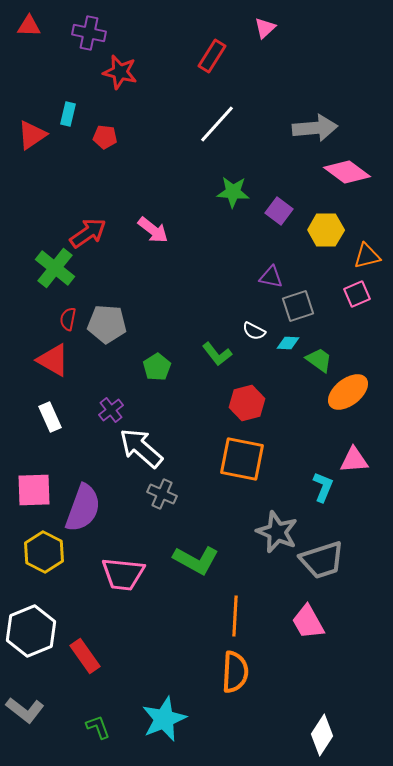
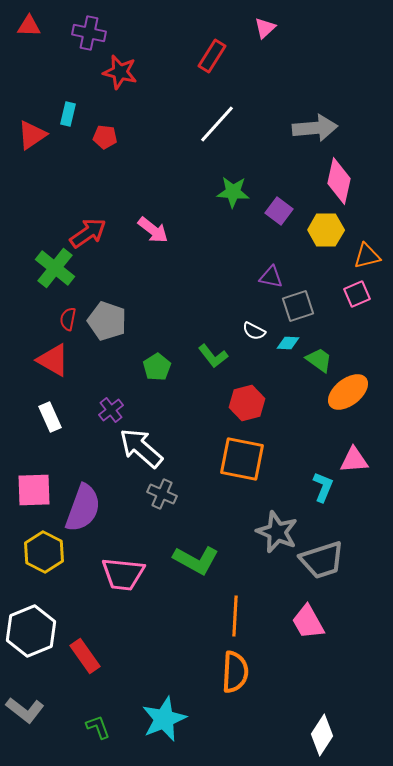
pink diamond at (347, 172): moved 8 px left, 9 px down; rotated 66 degrees clockwise
gray pentagon at (107, 324): moved 3 px up; rotated 15 degrees clockwise
green L-shape at (217, 354): moved 4 px left, 2 px down
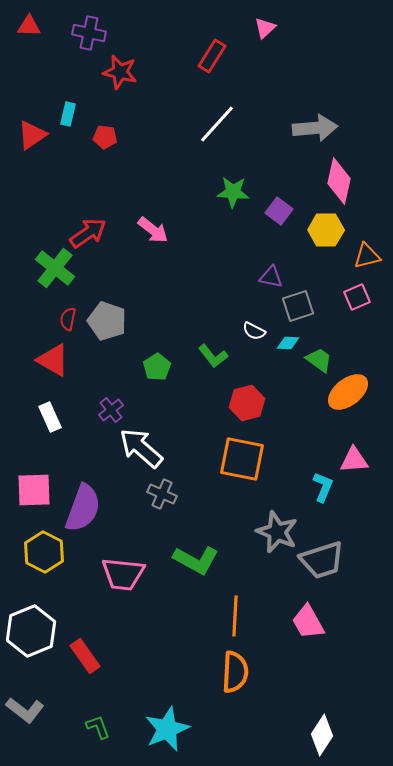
pink square at (357, 294): moved 3 px down
cyan star at (164, 719): moved 3 px right, 10 px down
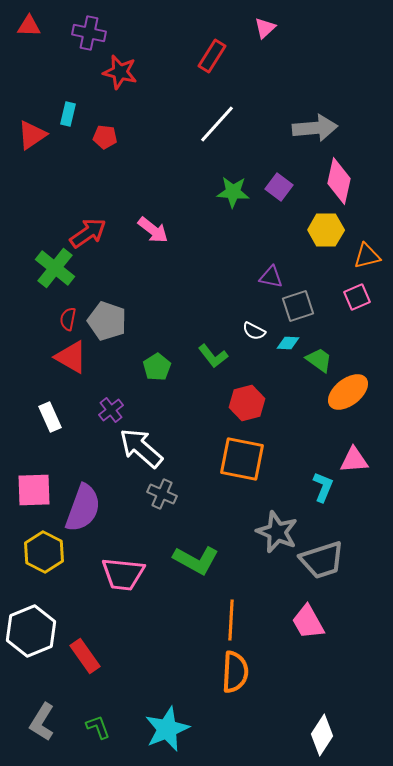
purple square at (279, 211): moved 24 px up
red triangle at (53, 360): moved 18 px right, 3 px up
orange line at (235, 616): moved 4 px left, 4 px down
gray L-shape at (25, 710): moved 17 px right, 12 px down; rotated 84 degrees clockwise
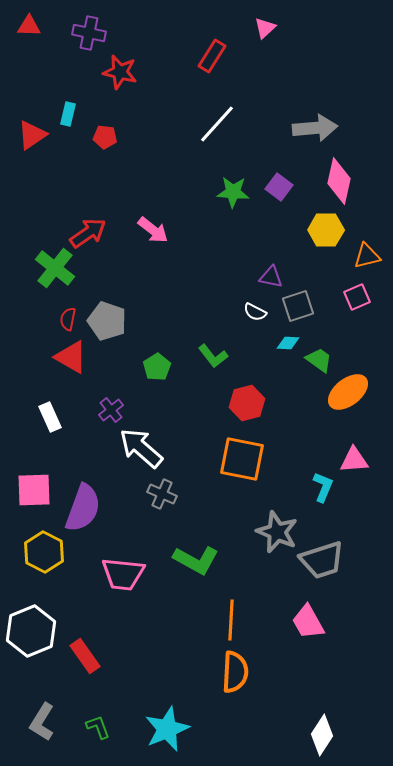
white semicircle at (254, 331): moved 1 px right, 19 px up
